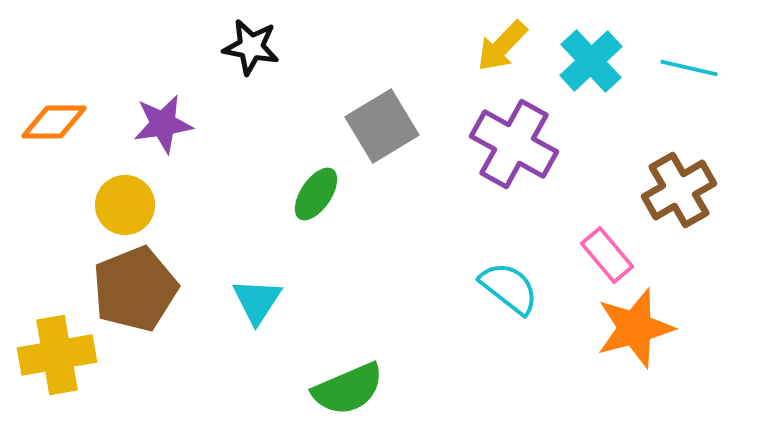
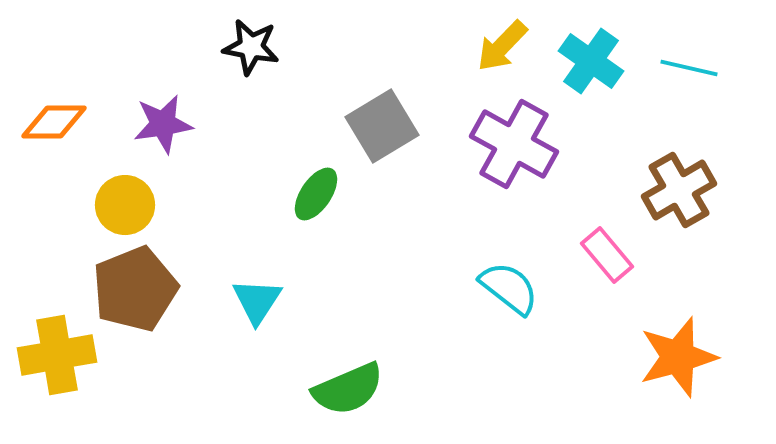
cyan cross: rotated 12 degrees counterclockwise
orange star: moved 43 px right, 29 px down
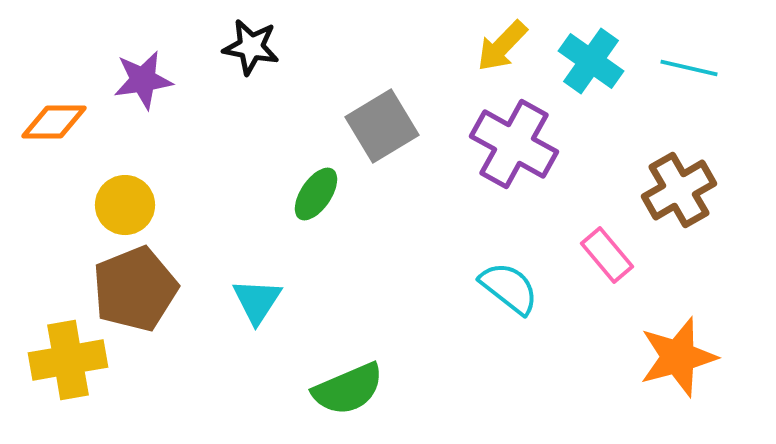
purple star: moved 20 px left, 44 px up
yellow cross: moved 11 px right, 5 px down
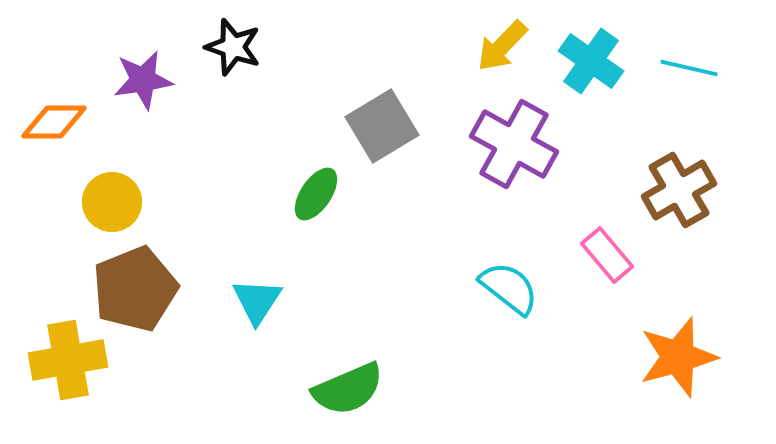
black star: moved 18 px left; rotated 8 degrees clockwise
yellow circle: moved 13 px left, 3 px up
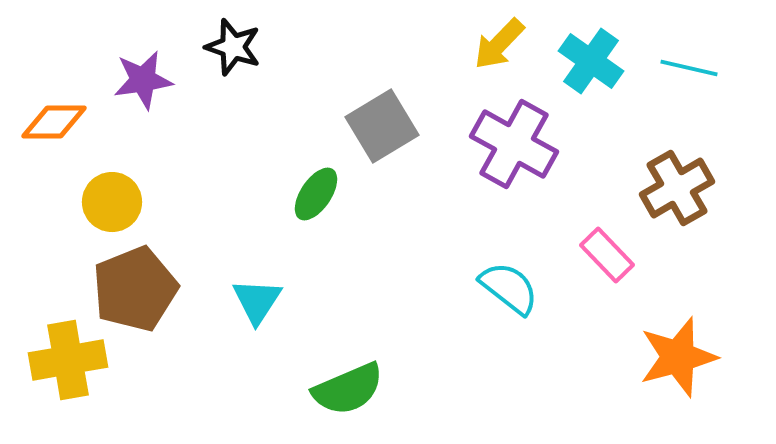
yellow arrow: moved 3 px left, 2 px up
brown cross: moved 2 px left, 2 px up
pink rectangle: rotated 4 degrees counterclockwise
